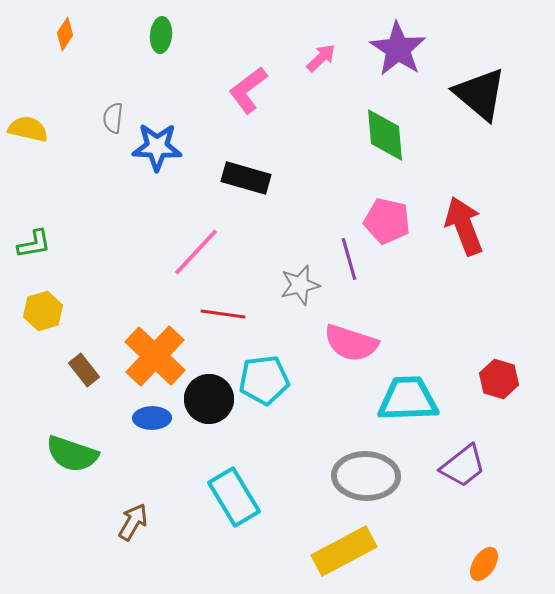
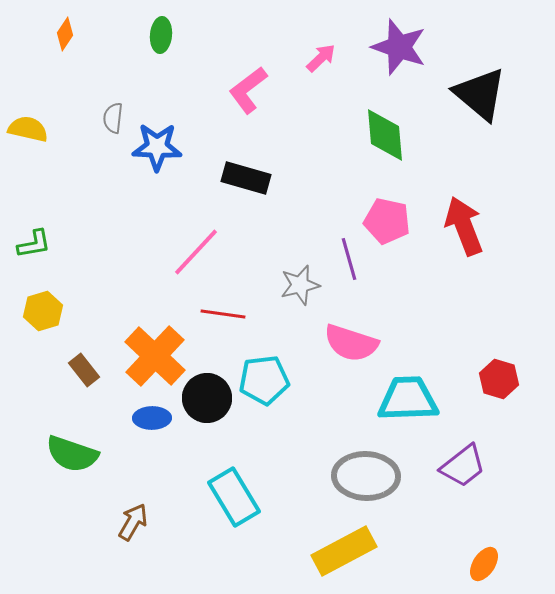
purple star: moved 1 px right, 2 px up; rotated 14 degrees counterclockwise
black circle: moved 2 px left, 1 px up
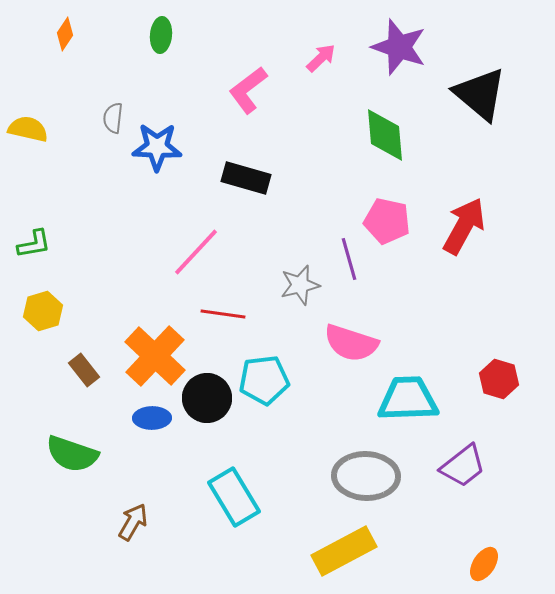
red arrow: rotated 50 degrees clockwise
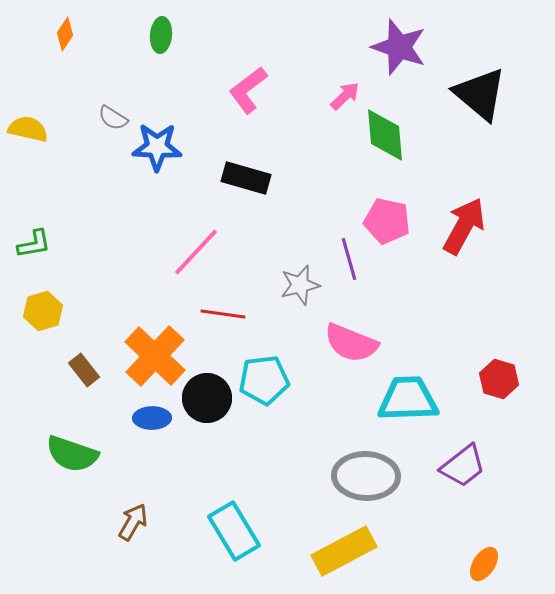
pink arrow: moved 24 px right, 38 px down
gray semicircle: rotated 64 degrees counterclockwise
pink semicircle: rotated 4 degrees clockwise
cyan rectangle: moved 34 px down
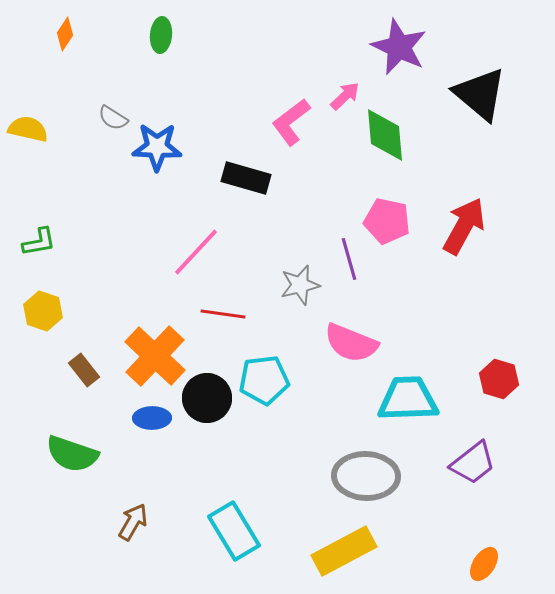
purple star: rotated 6 degrees clockwise
pink L-shape: moved 43 px right, 32 px down
green L-shape: moved 5 px right, 2 px up
yellow hexagon: rotated 24 degrees counterclockwise
purple trapezoid: moved 10 px right, 3 px up
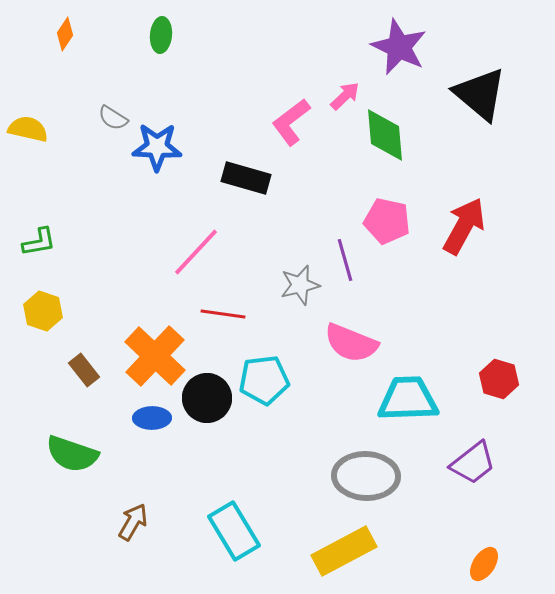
purple line: moved 4 px left, 1 px down
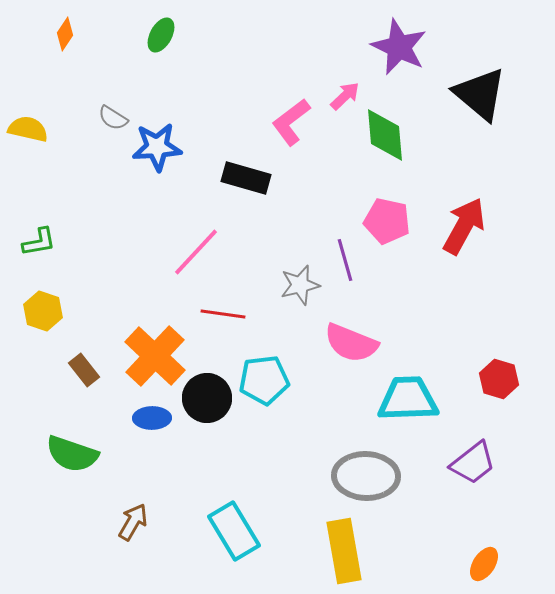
green ellipse: rotated 24 degrees clockwise
blue star: rotated 6 degrees counterclockwise
yellow rectangle: rotated 72 degrees counterclockwise
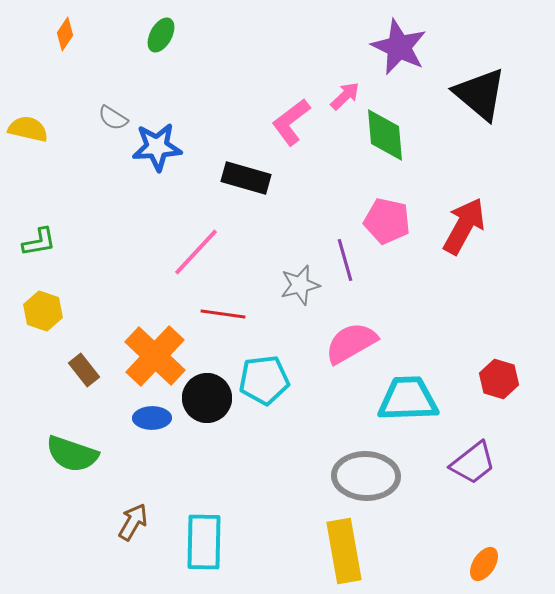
pink semicircle: rotated 128 degrees clockwise
cyan rectangle: moved 30 px left, 11 px down; rotated 32 degrees clockwise
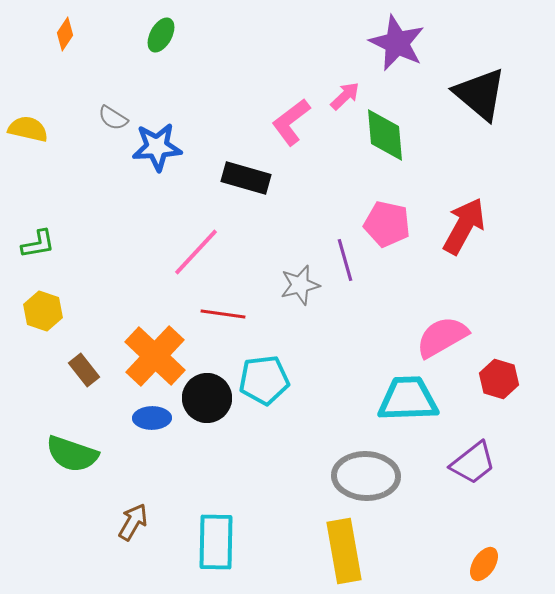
purple star: moved 2 px left, 4 px up
pink pentagon: moved 3 px down
green L-shape: moved 1 px left, 2 px down
pink semicircle: moved 91 px right, 6 px up
cyan rectangle: moved 12 px right
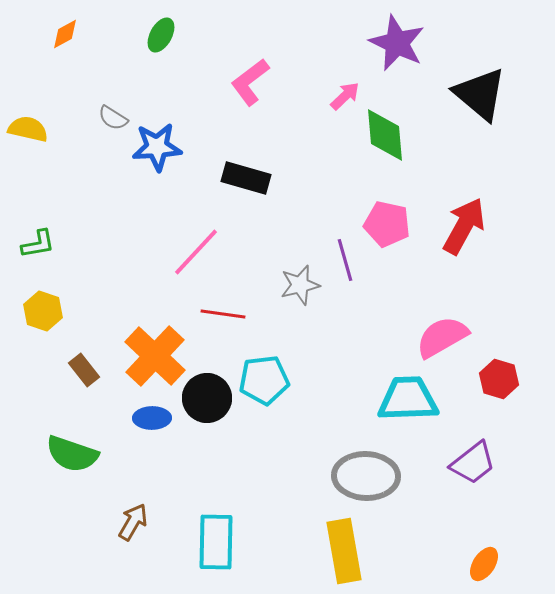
orange diamond: rotated 28 degrees clockwise
pink L-shape: moved 41 px left, 40 px up
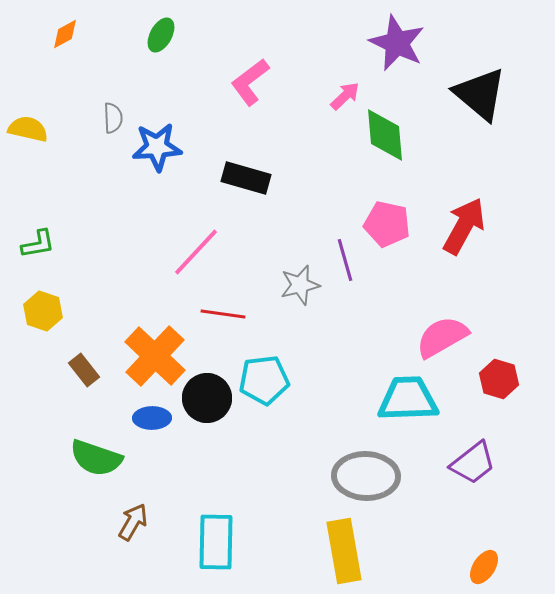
gray semicircle: rotated 124 degrees counterclockwise
green semicircle: moved 24 px right, 4 px down
orange ellipse: moved 3 px down
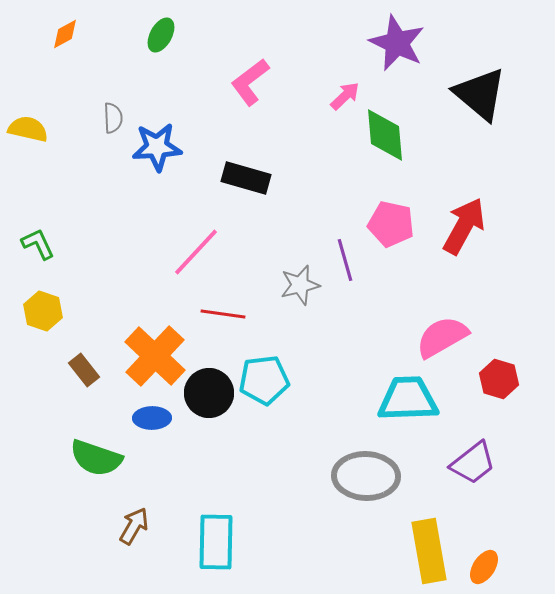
pink pentagon: moved 4 px right
green L-shape: rotated 105 degrees counterclockwise
black circle: moved 2 px right, 5 px up
brown arrow: moved 1 px right, 4 px down
yellow rectangle: moved 85 px right
